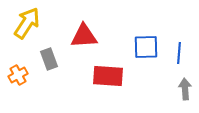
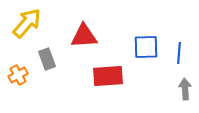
yellow arrow: rotated 8 degrees clockwise
gray rectangle: moved 2 px left
red rectangle: rotated 8 degrees counterclockwise
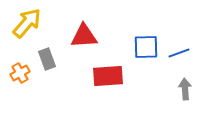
blue line: rotated 65 degrees clockwise
orange cross: moved 2 px right, 2 px up
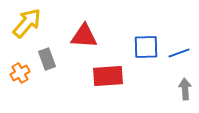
red triangle: rotated 8 degrees clockwise
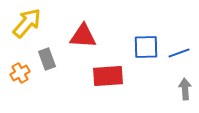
red triangle: moved 1 px left
